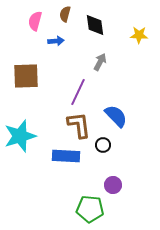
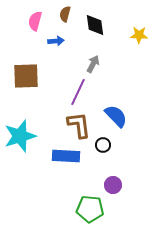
gray arrow: moved 7 px left, 2 px down
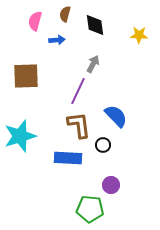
blue arrow: moved 1 px right, 1 px up
purple line: moved 1 px up
blue rectangle: moved 2 px right, 2 px down
purple circle: moved 2 px left
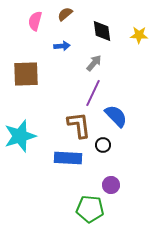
brown semicircle: rotated 35 degrees clockwise
black diamond: moved 7 px right, 6 px down
blue arrow: moved 5 px right, 6 px down
gray arrow: moved 1 px right, 1 px up; rotated 12 degrees clockwise
brown square: moved 2 px up
purple line: moved 15 px right, 2 px down
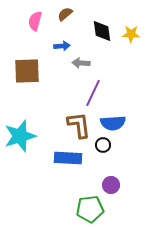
yellow star: moved 8 px left, 1 px up
gray arrow: moved 13 px left; rotated 126 degrees counterclockwise
brown square: moved 1 px right, 3 px up
blue semicircle: moved 3 px left, 7 px down; rotated 130 degrees clockwise
green pentagon: rotated 12 degrees counterclockwise
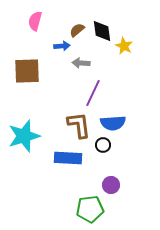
brown semicircle: moved 12 px right, 16 px down
yellow star: moved 7 px left, 12 px down; rotated 24 degrees clockwise
cyan star: moved 4 px right
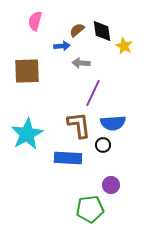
cyan star: moved 3 px right, 2 px up; rotated 12 degrees counterclockwise
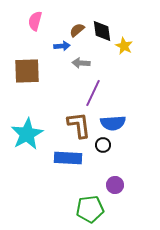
purple circle: moved 4 px right
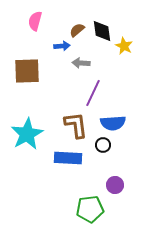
brown L-shape: moved 3 px left
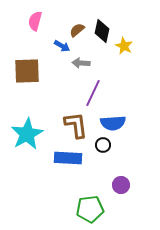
black diamond: rotated 20 degrees clockwise
blue arrow: rotated 35 degrees clockwise
purple circle: moved 6 px right
